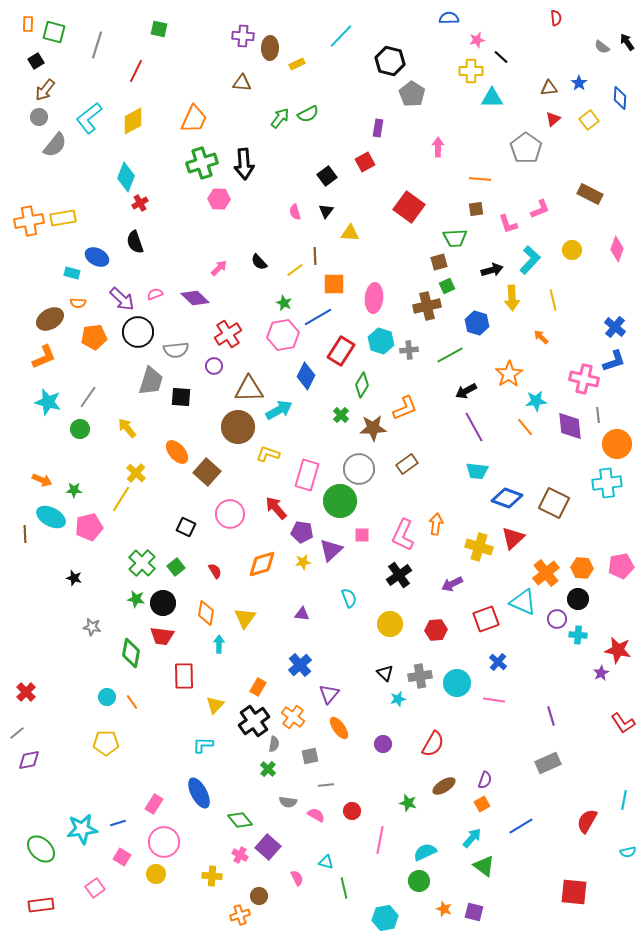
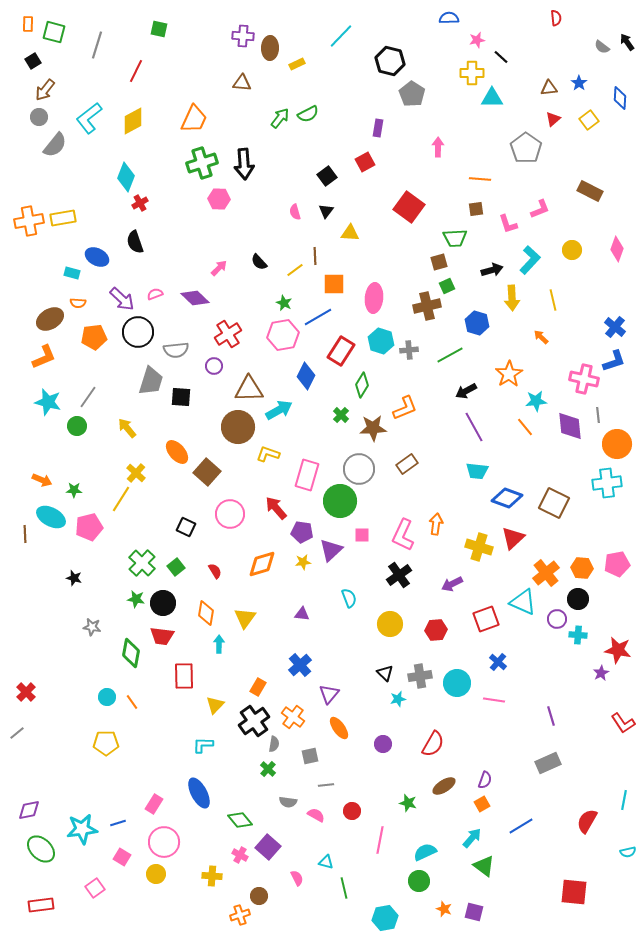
black square at (36, 61): moved 3 px left
yellow cross at (471, 71): moved 1 px right, 2 px down
brown rectangle at (590, 194): moved 3 px up
green circle at (80, 429): moved 3 px left, 3 px up
pink pentagon at (621, 566): moved 4 px left, 2 px up
purple diamond at (29, 760): moved 50 px down
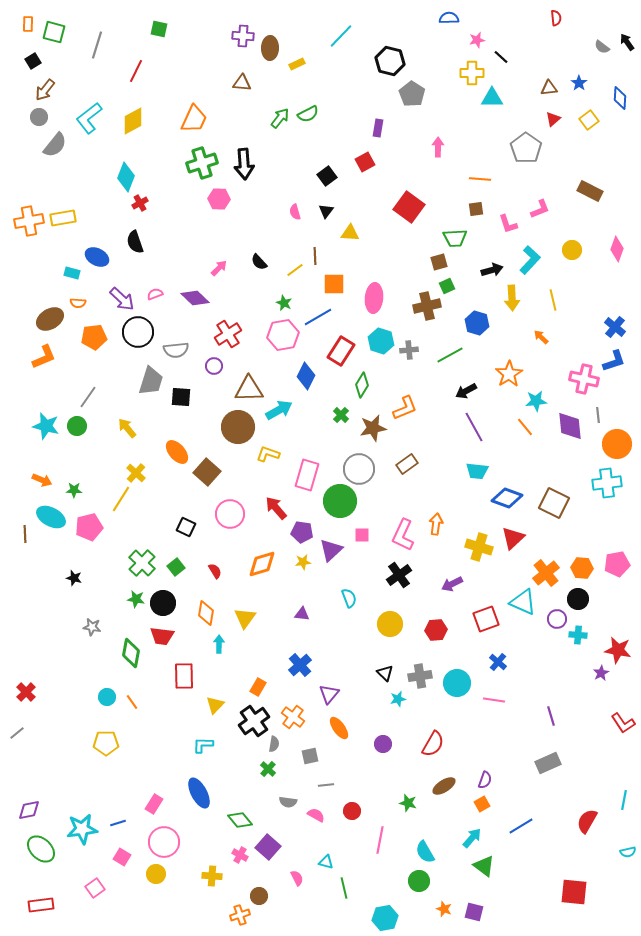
cyan star at (48, 402): moved 2 px left, 24 px down
brown star at (373, 428): rotated 8 degrees counterclockwise
cyan semicircle at (425, 852): rotated 95 degrees counterclockwise
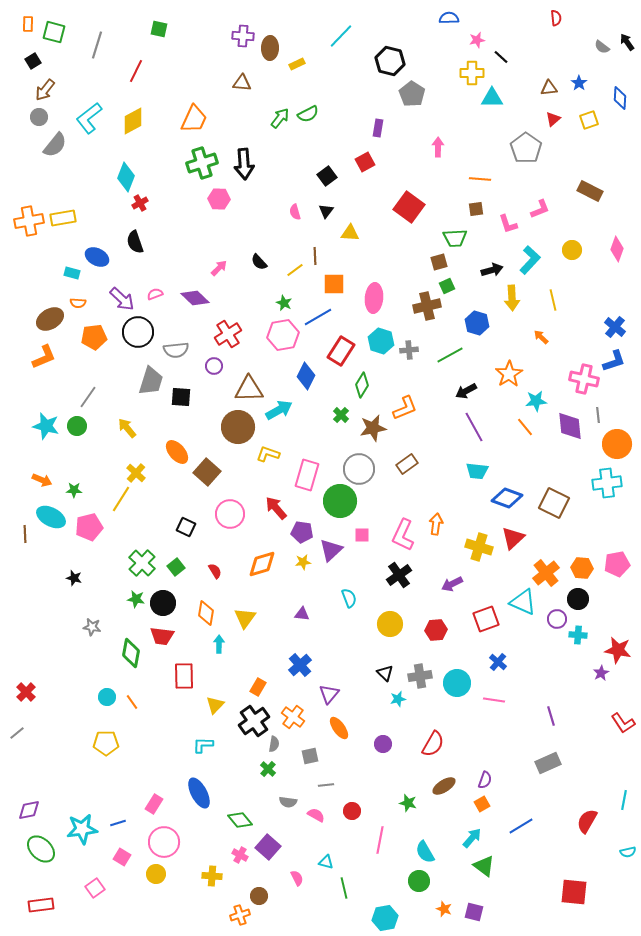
yellow square at (589, 120): rotated 18 degrees clockwise
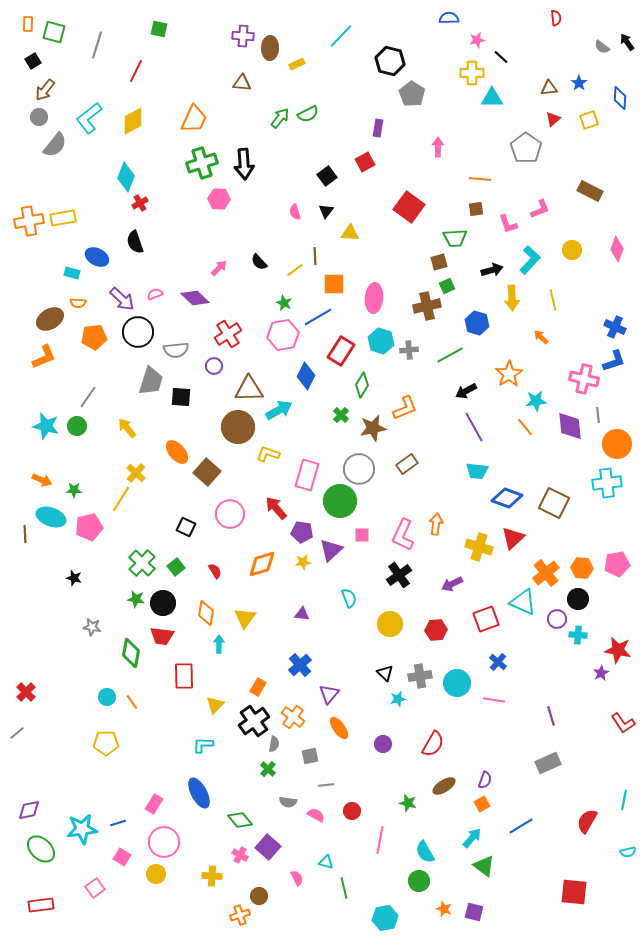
blue cross at (615, 327): rotated 15 degrees counterclockwise
cyan ellipse at (51, 517): rotated 8 degrees counterclockwise
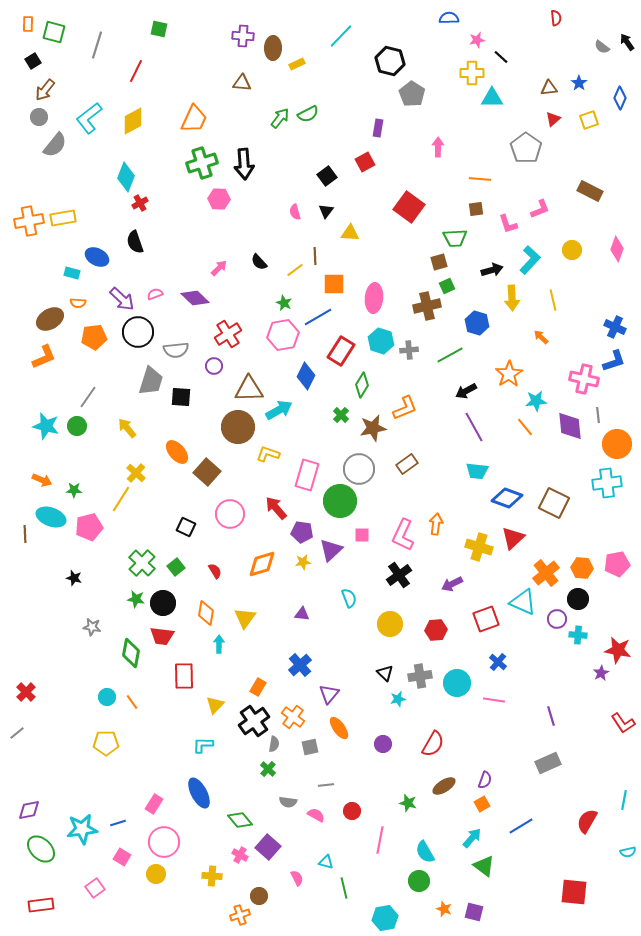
brown ellipse at (270, 48): moved 3 px right
blue diamond at (620, 98): rotated 20 degrees clockwise
gray square at (310, 756): moved 9 px up
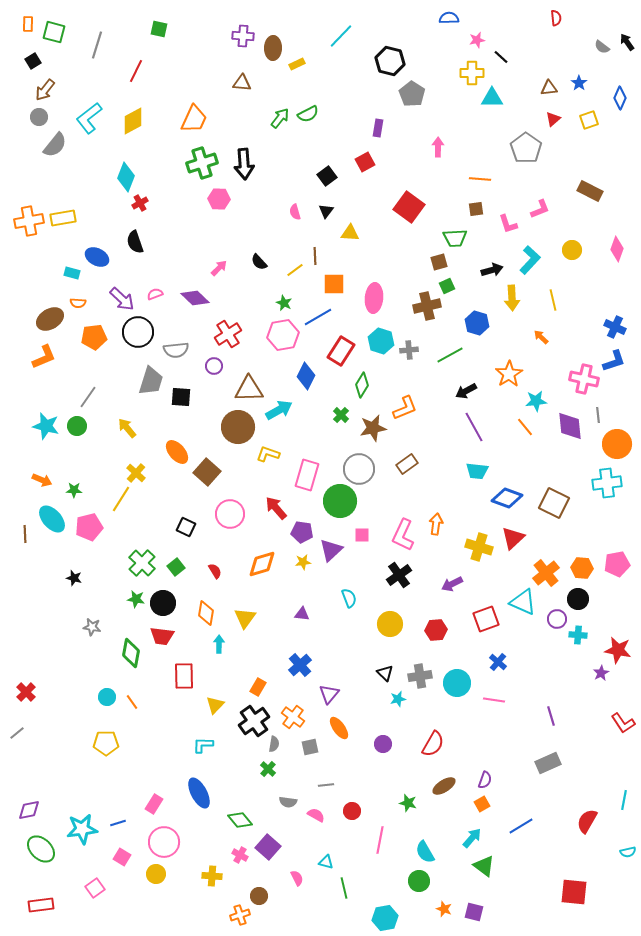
cyan ellipse at (51, 517): moved 1 px right, 2 px down; rotated 28 degrees clockwise
